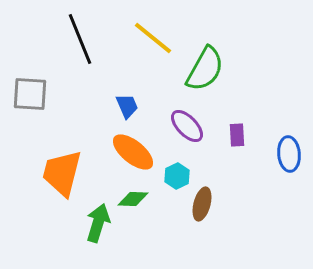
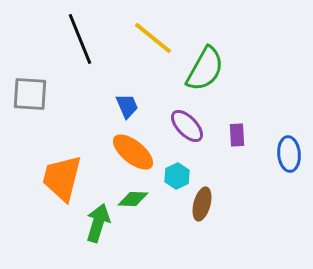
orange trapezoid: moved 5 px down
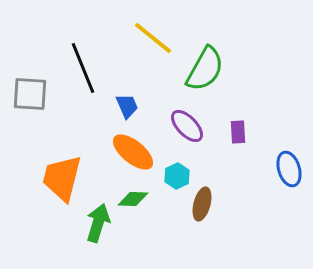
black line: moved 3 px right, 29 px down
purple rectangle: moved 1 px right, 3 px up
blue ellipse: moved 15 px down; rotated 12 degrees counterclockwise
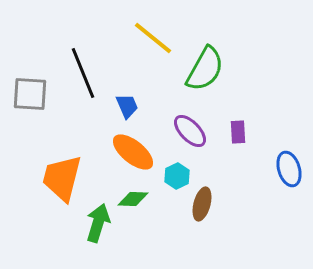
black line: moved 5 px down
purple ellipse: moved 3 px right, 5 px down
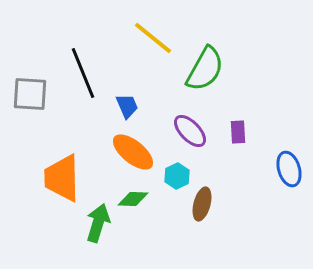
orange trapezoid: rotated 15 degrees counterclockwise
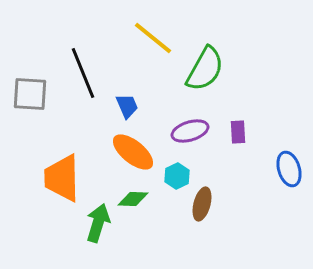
purple ellipse: rotated 63 degrees counterclockwise
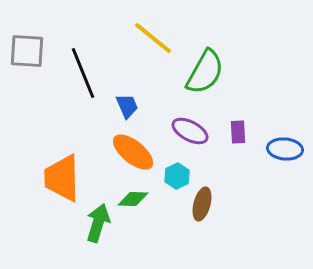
green semicircle: moved 3 px down
gray square: moved 3 px left, 43 px up
purple ellipse: rotated 45 degrees clockwise
blue ellipse: moved 4 px left, 20 px up; rotated 68 degrees counterclockwise
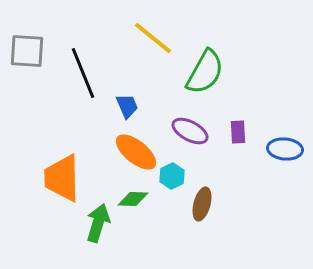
orange ellipse: moved 3 px right
cyan hexagon: moved 5 px left
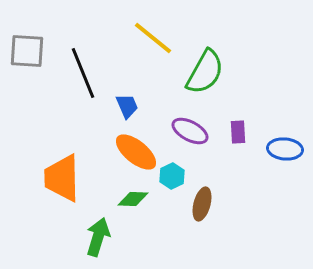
green arrow: moved 14 px down
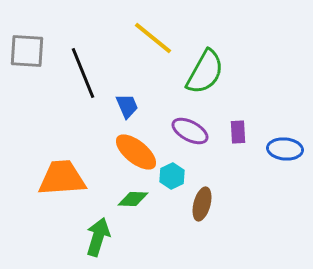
orange trapezoid: rotated 87 degrees clockwise
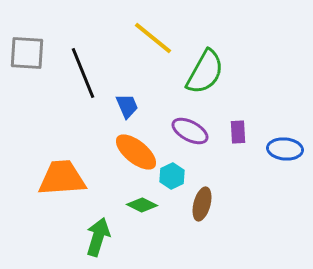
gray square: moved 2 px down
green diamond: moved 9 px right, 6 px down; rotated 24 degrees clockwise
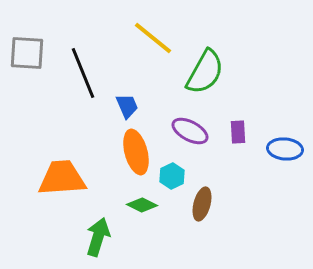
orange ellipse: rotated 36 degrees clockwise
